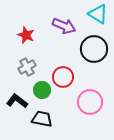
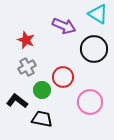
red star: moved 5 px down
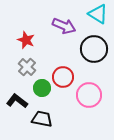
gray cross: rotated 18 degrees counterclockwise
green circle: moved 2 px up
pink circle: moved 1 px left, 7 px up
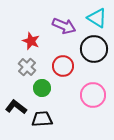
cyan triangle: moved 1 px left, 4 px down
red star: moved 5 px right, 1 px down
red circle: moved 11 px up
pink circle: moved 4 px right
black L-shape: moved 1 px left, 6 px down
black trapezoid: rotated 15 degrees counterclockwise
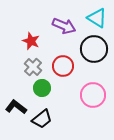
gray cross: moved 6 px right
black trapezoid: rotated 145 degrees clockwise
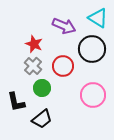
cyan triangle: moved 1 px right
red star: moved 3 px right, 3 px down
black circle: moved 2 px left
gray cross: moved 1 px up
black L-shape: moved 5 px up; rotated 140 degrees counterclockwise
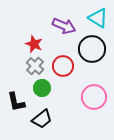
gray cross: moved 2 px right
pink circle: moved 1 px right, 2 px down
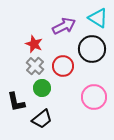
purple arrow: rotated 50 degrees counterclockwise
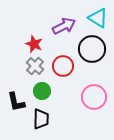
green circle: moved 3 px down
black trapezoid: moved 1 px left; rotated 50 degrees counterclockwise
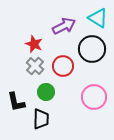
green circle: moved 4 px right, 1 px down
